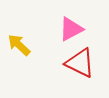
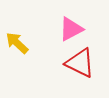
yellow arrow: moved 2 px left, 2 px up
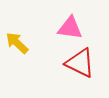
pink triangle: moved 1 px left, 1 px up; rotated 36 degrees clockwise
